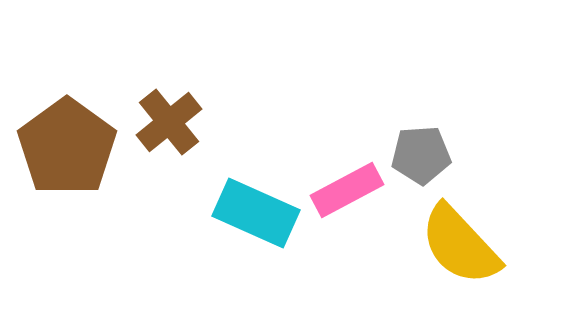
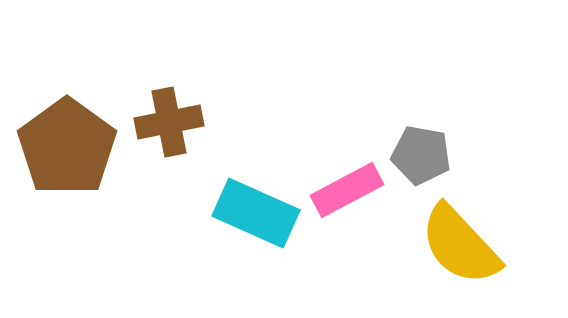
brown cross: rotated 28 degrees clockwise
gray pentagon: rotated 14 degrees clockwise
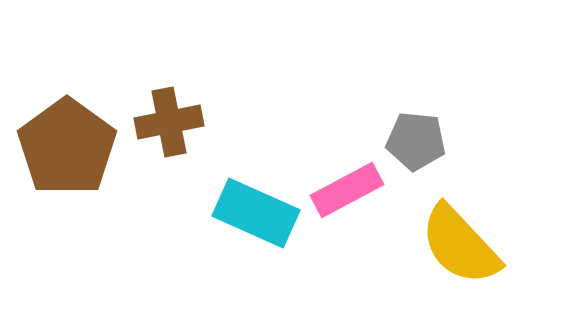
gray pentagon: moved 5 px left, 14 px up; rotated 4 degrees counterclockwise
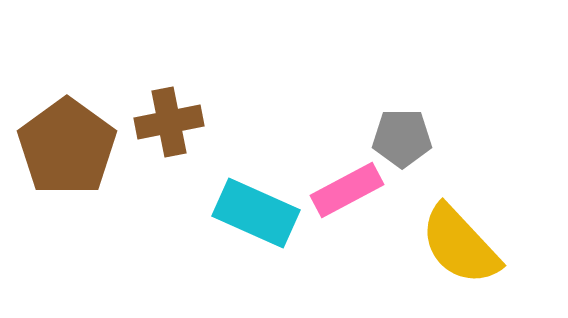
gray pentagon: moved 14 px left, 3 px up; rotated 6 degrees counterclockwise
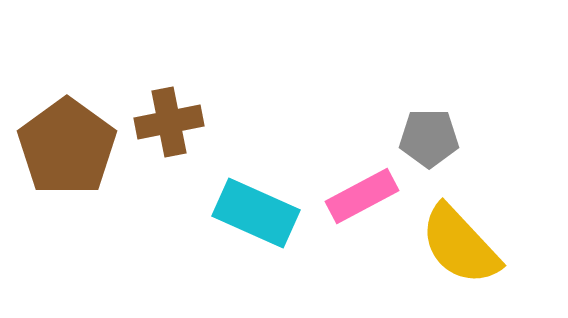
gray pentagon: moved 27 px right
pink rectangle: moved 15 px right, 6 px down
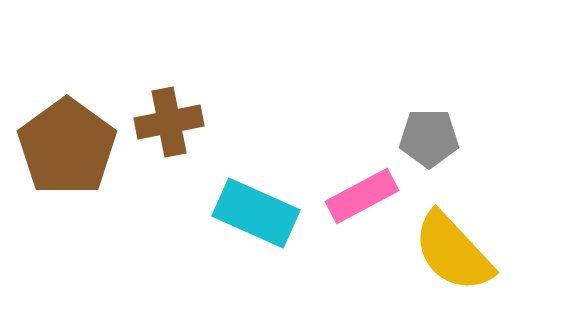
yellow semicircle: moved 7 px left, 7 px down
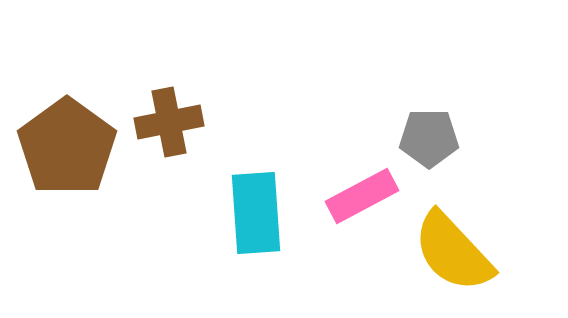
cyan rectangle: rotated 62 degrees clockwise
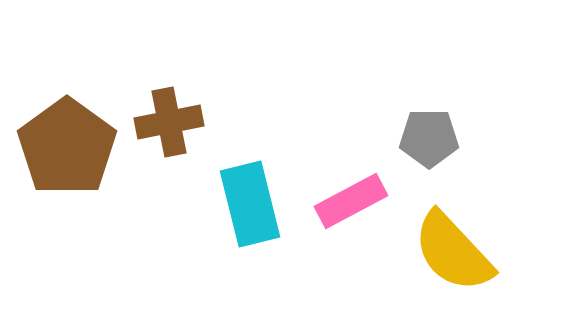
pink rectangle: moved 11 px left, 5 px down
cyan rectangle: moved 6 px left, 9 px up; rotated 10 degrees counterclockwise
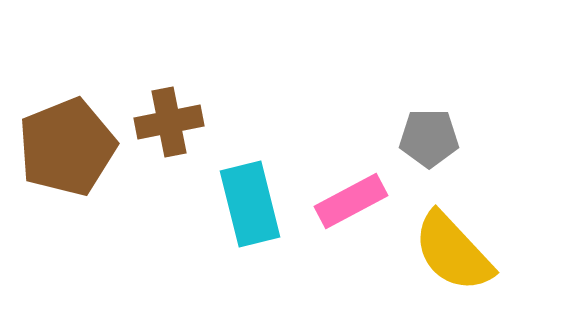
brown pentagon: rotated 14 degrees clockwise
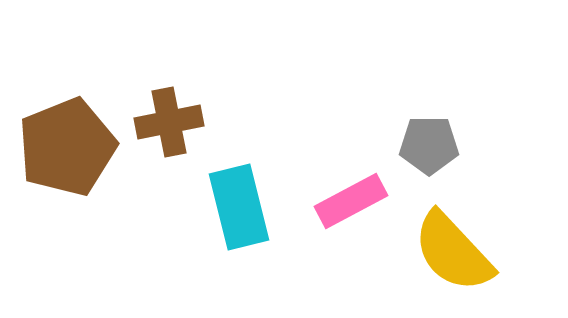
gray pentagon: moved 7 px down
cyan rectangle: moved 11 px left, 3 px down
